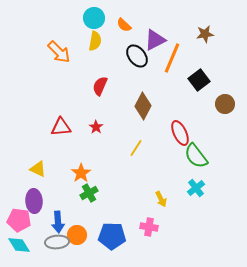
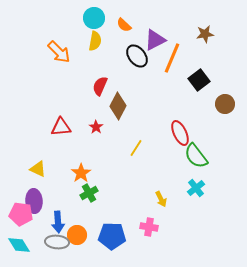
brown diamond: moved 25 px left
pink pentagon: moved 2 px right, 6 px up
gray ellipse: rotated 10 degrees clockwise
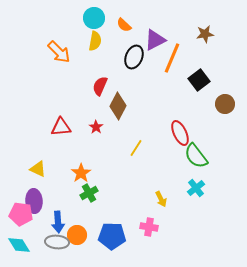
black ellipse: moved 3 px left, 1 px down; rotated 60 degrees clockwise
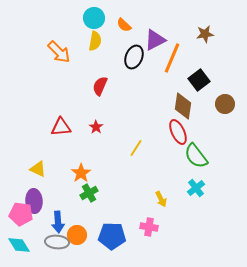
brown diamond: moved 65 px right; rotated 20 degrees counterclockwise
red ellipse: moved 2 px left, 1 px up
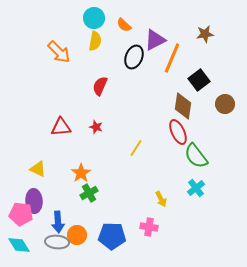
red star: rotated 16 degrees counterclockwise
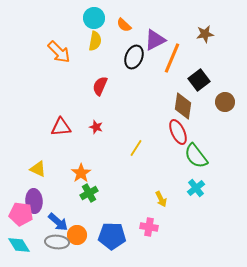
brown circle: moved 2 px up
blue arrow: rotated 45 degrees counterclockwise
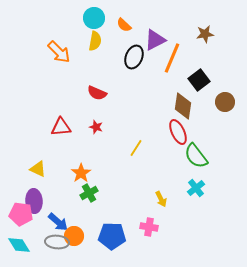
red semicircle: moved 3 px left, 7 px down; rotated 90 degrees counterclockwise
orange circle: moved 3 px left, 1 px down
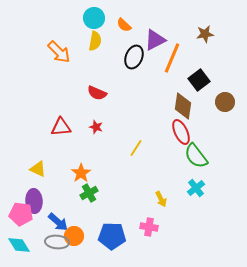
red ellipse: moved 3 px right
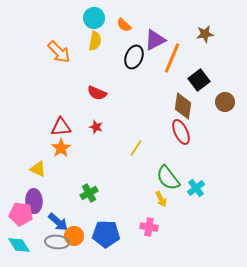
green semicircle: moved 28 px left, 22 px down
orange star: moved 20 px left, 25 px up
blue pentagon: moved 6 px left, 2 px up
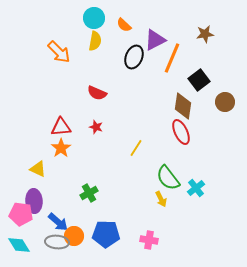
pink cross: moved 13 px down
